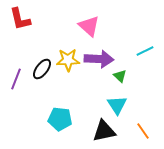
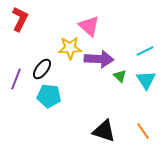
red L-shape: rotated 140 degrees counterclockwise
yellow star: moved 2 px right, 12 px up
cyan triangle: moved 29 px right, 25 px up
cyan pentagon: moved 11 px left, 23 px up
black triangle: rotated 30 degrees clockwise
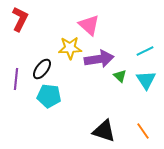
pink triangle: moved 1 px up
purple arrow: rotated 12 degrees counterclockwise
purple line: rotated 15 degrees counterclockwise
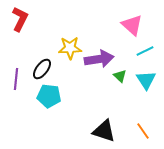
pink triangle: moved 43 px right
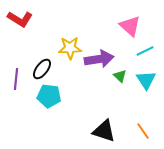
red L-shape: rotated 95 degrees clockwise
pink triangle: moved 2 px left, 1 px down
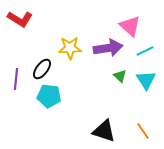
purple arrow: moved 9 px right, 11 px up
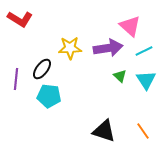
cyan line: moved 1 px left
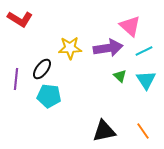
black triangle: rotated 30 degrees counterclockwise
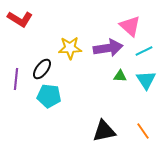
green triangle: rotated 40 degrees counterclockwise
